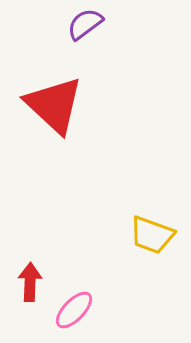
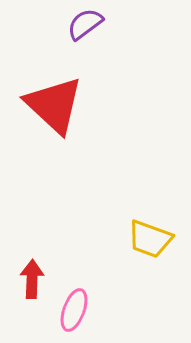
yellow trapezoid: moved 2 px left, 4 px down
red arrow: moved 2 px right, 3 px up
pink ellipse: rotated 24 degrees counterclockwise
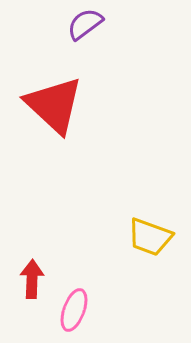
yellow trapezoid: moved 2 px up
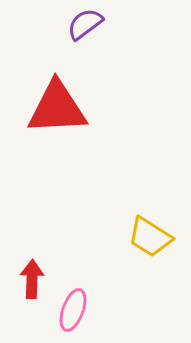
red triangle: moved 3 px right, 3 px down; rotated 46 degrees counterclockwise
yellow trapezoid: rotated 12 degrees clockwise
pink ellipse: moved 1 px left
